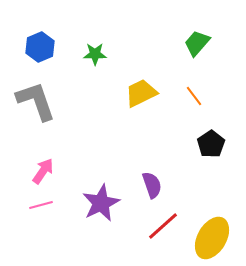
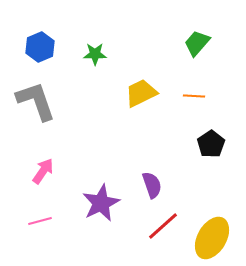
orange line: rotated 50 degrees counterclockwise
pink line: moved 1 px left, 16 px down
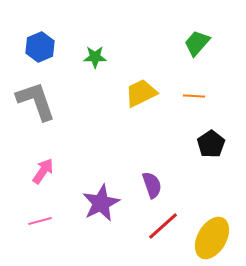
green star: moved 3 px down
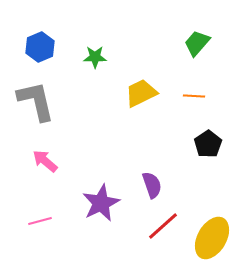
gray L-shape: rotated 6 degrees clockwise
black pentagon: moved 3 px left
pink arrow: moved 2 px right, 10 px up; rotated 84 degrees counterclockwise
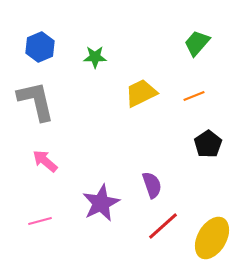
orange line: rotated 25 degrees counterclockwise
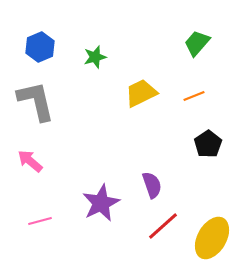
green star: rotated 15 degrees counterclockwise
pink arrow: moved 15 px left
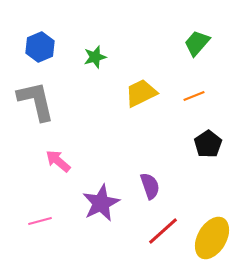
pink arrow: moved 28 px right
purple semicircle: moved 2 px left, 1 px down
red line: moved 5 px down
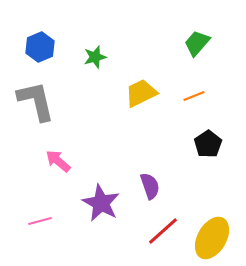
purple star: rotated 18 degrees counterclockwise
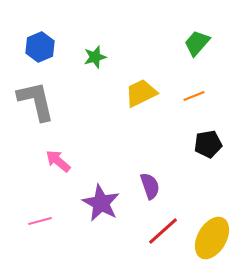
black pentagon: rotated 24 degrees clockwise
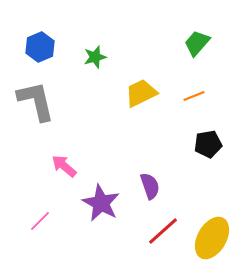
pink arrow: moved 6 px right, 5 px down
pink line: rotated 30 degrees counterclockwise
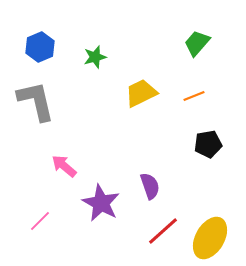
yellow ellipse: moved 2 px left
